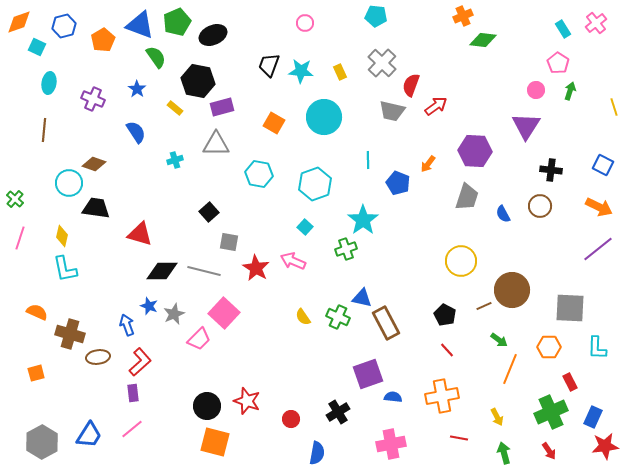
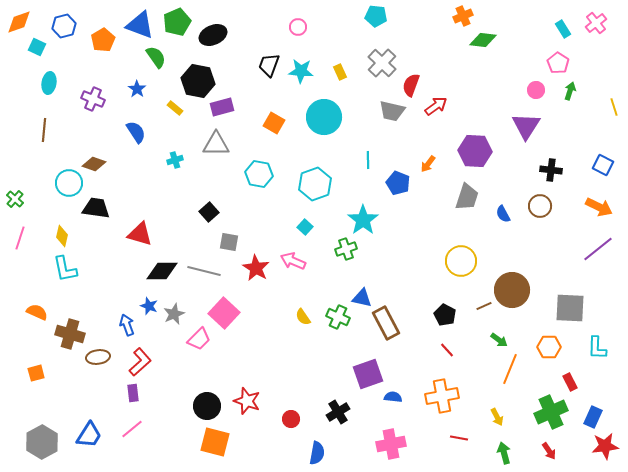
pink circle at (305, 23): moved 7 px left, 4 px down
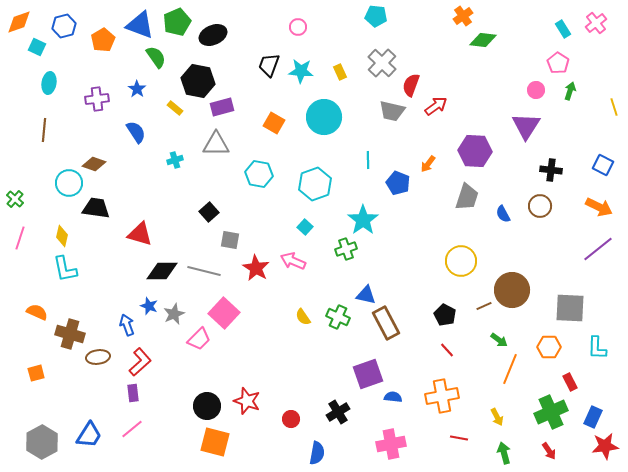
orange cross at (463, 16): rotated 12 degrees counterclockwise
purple cross at (93, 99): moved 4 px right; rotated 30 degrees counterclockwise
gray square at (229, 242): moved 1 px right, 2 px up
blue triangle at (362, 298): moved 4 px right, 3 px up
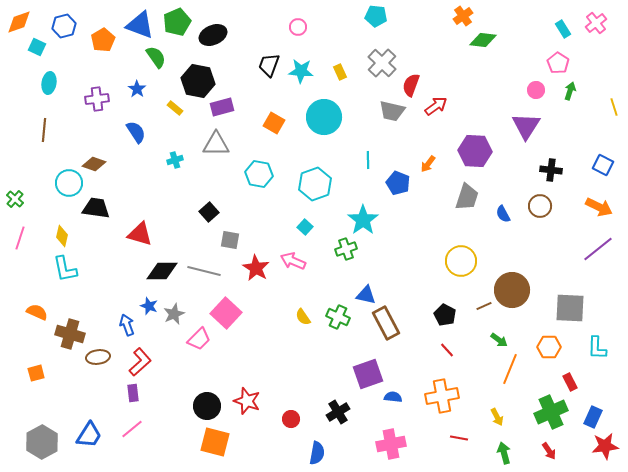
pink square at (224, 313): moved 2 px right
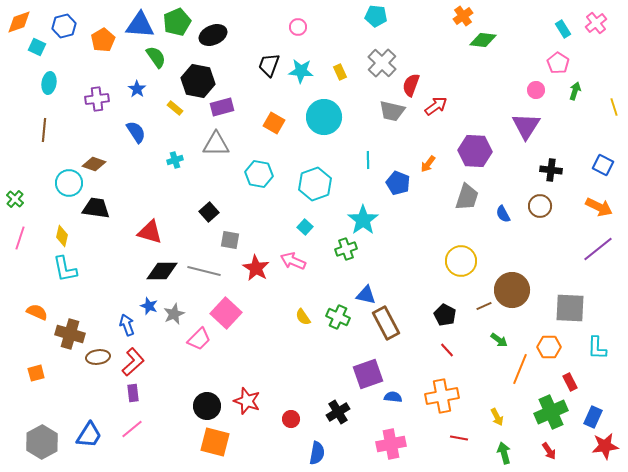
blue triangle at (140, 25): rotated 16 degrees counterclockwise
green arrow at (570, 91): moved 5 px right
red triangle at (140, 234): moved 10 px right, 2 px up
red L-shape at (140, 362): moved 7 px left
orange line at (510, 369): moved 10 px right
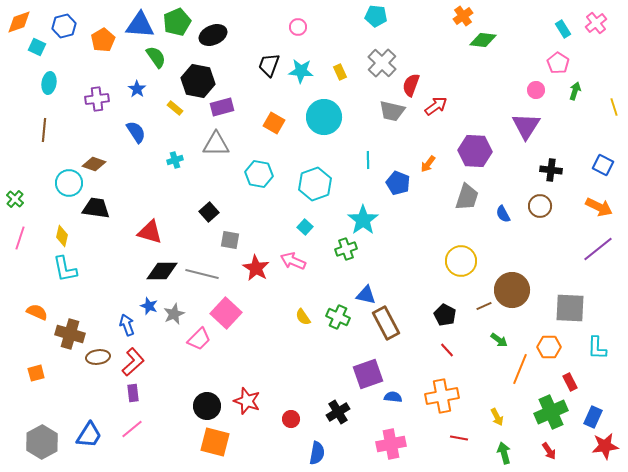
gray line at (204, 271): moved 2 px left, 3 px down
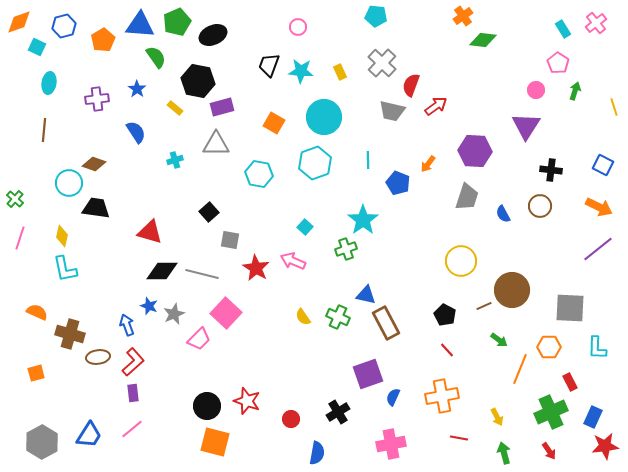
cyan hexagon at (315, 184): moved 21 px up
blue semicircle at (393, 397): rotated 72 degrees counterclockwise
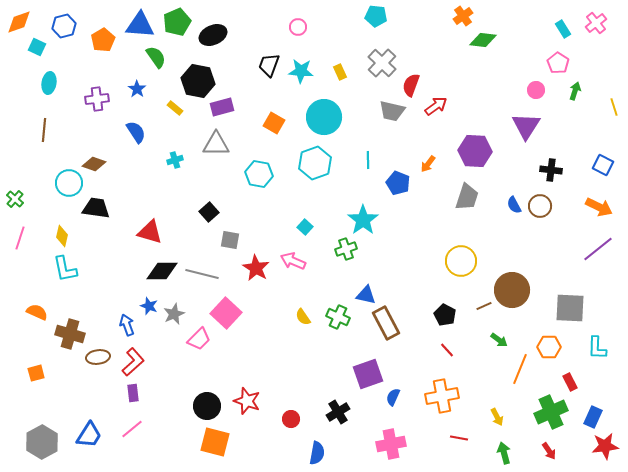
blue semicircle at (503, 214): moved 11 px right, 9 px up
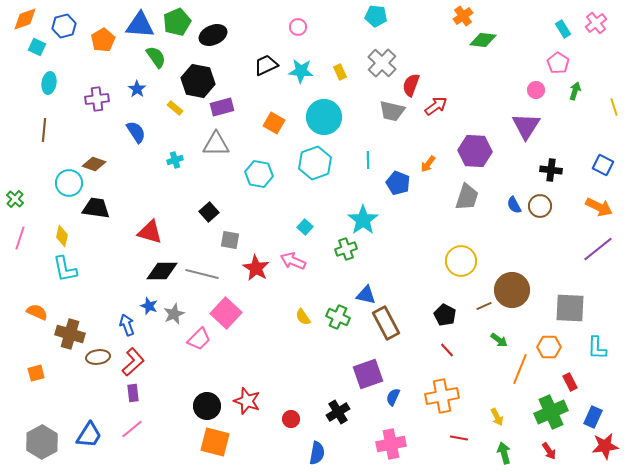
orange diamond at (19, 22): moved 6 px right, 3 px up
black trapezoid at (269, 65): moved 3 px left; rotated 45 degrees clockwise
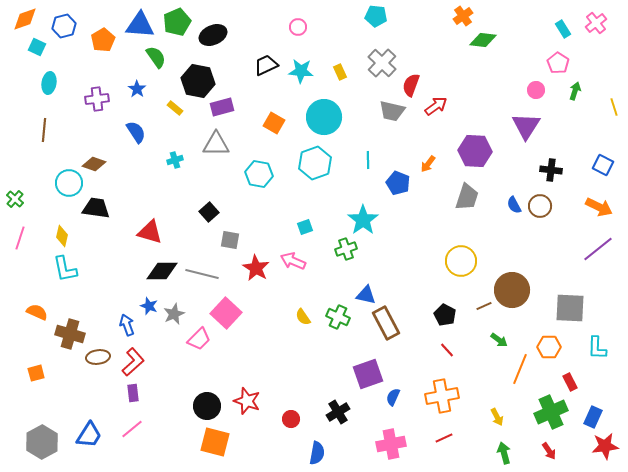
cyan square at (305, 227): rotated 28 degrees clockwise
red line at (459, 438): moved 15 px left; rotated 36 degrees counterclockwise
